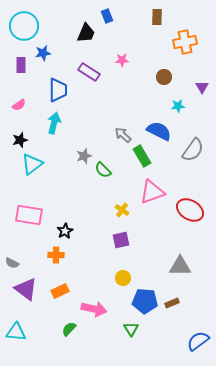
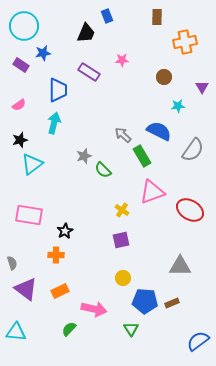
purple rectangle at (21, 65): rotated 56 degrees counterclockwise
gray semicircle at (12, 263): rotated 136 degrees counterclockwise
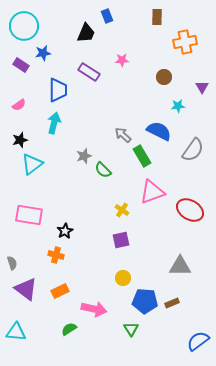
orange cross at (56, 255): rotated 14 degrees clockwise
green semicircle at (69, 329): rotated 14 degrees clockwise
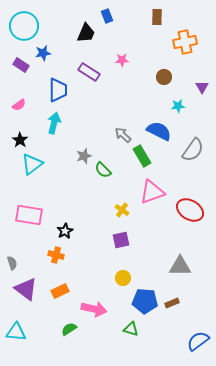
black star at (20, 140): rotated 21 degrees counterclockwise
green triangle at (131, 329): rotated 42 degrees counterclockwise
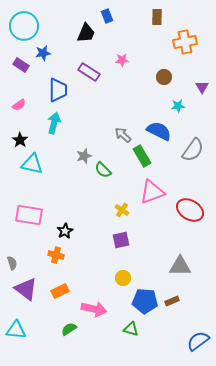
cyan triangle at (32, 164): rotated 50 degrees clockwise
brown rectangle at (172, 303): moved 2 px up
cyan triangle at (16, 332): moved 2 px up
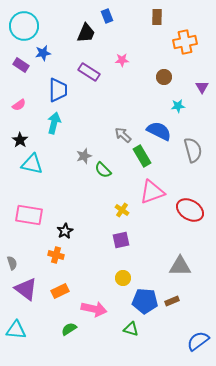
gray semicircle at (193, 150): rotated 50 degrees counterclockwise
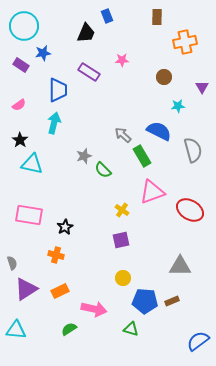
black star at (65, 231): moved 4 px up
purple triangle at (26, 289): rotated 50 degrees clockwise
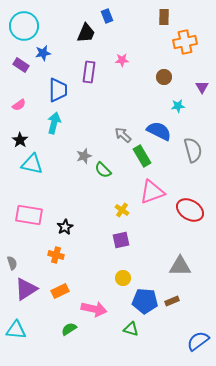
brown rectangle at (157, 17): moved 7 px right
purple rectangle at (89, 72): rotated 65 degrees clockwise
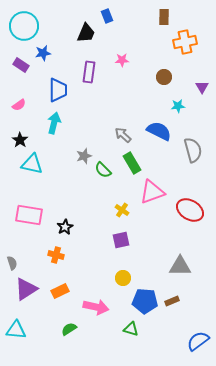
green rectangle at (142, 156): moved 10 px left, 7 px down
pink arrow at (94, 309): moved 2 px right, 2 px up
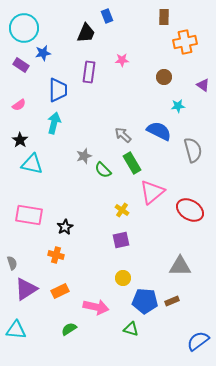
cyan circle at (24, 26): moved 2 px down
purple triangle at (202, 87): moved 1 px right, 2 px up; rotated 24 degrees counterclockwise
pink triangle at (152, 192): rotated 20 degrees counterclockwise
